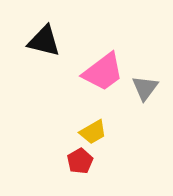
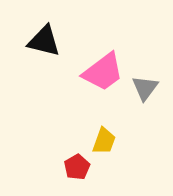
yellow trapezoid: moved 11 px right, 9 px down; rotated 40 degrees counterclockwise
red pentagon: moved 3 px left, 6 px down
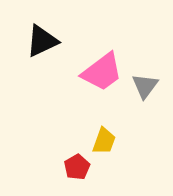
black triangle: moved 2 px left; rotated 39 degrees counterclockwise
pink trapezoid: moved 1 px left
gray triangle: moved 2 px up
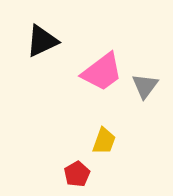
red pentagon: moved 7 px down
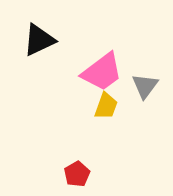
black triangle: moved 3 px left, 1 px up
yellow trapezoid: moved 2 px right, 35 px up
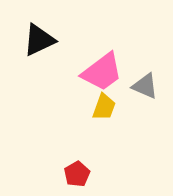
gray triangle: rotated 44 degrees counterclockwise
yellow trapezoid: moved 2 px left, 1 px down
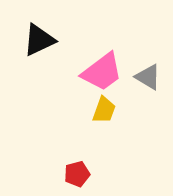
gray triangle: moved 3 px right, 9 px up; rotated 8 degrees clockwise
yellow trapezoid: moved 3 px down
red pentagon: rotated 15 degrees clockwise
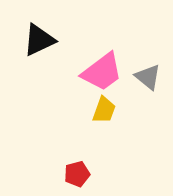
gray triangle: rotated 8 degrees clockwise
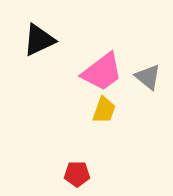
red pentagon: rotated 15 degrees clockwise
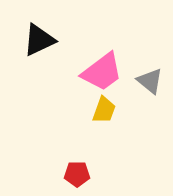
gray triangle: moved 2 px right, 4 px down
